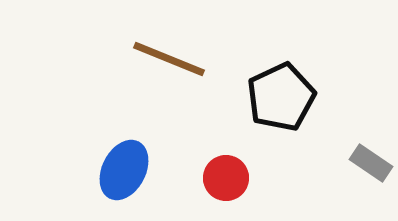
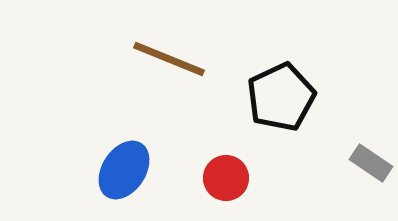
blue ellipse: rotated 6 degrees clockwise
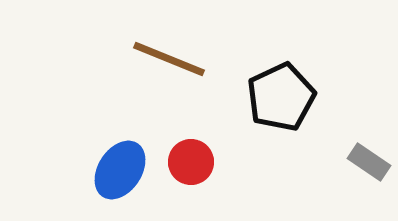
gray rectangle: moved 2 px left, 1 px up
blue ellipse: moved 4 px left
red circle: moved 35 px left, 16 px up
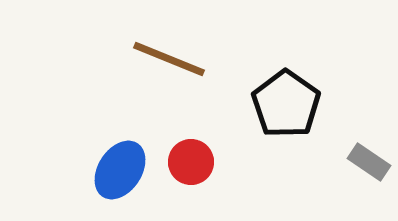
black pentagon: moved 5 px right, 7 px down; rotated 12 degrees counterclockwise
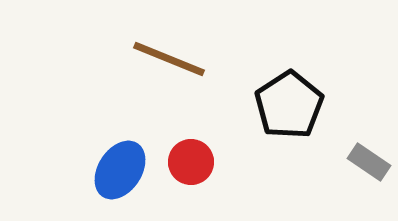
black pentagon: moved 3 px right, 1 px down; rotated 4 degrees clockwise
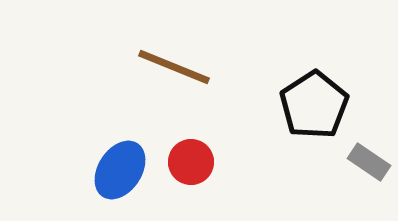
brown line: moved 5 px right, 8 px down
black pentagon: moved 25 px right
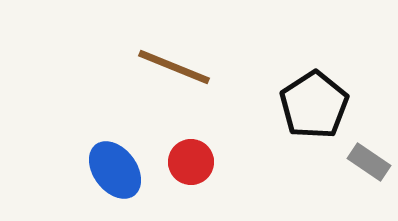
blue ellipse: moved 5 px left; rotated 70 degrees counterclockwise
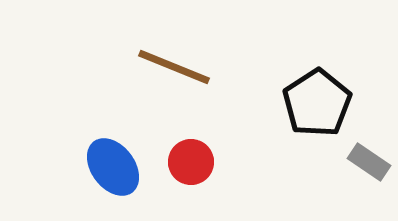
black pentagon: moved 3 px right, 2 px up
blue ellipse: moved 2 px left, 3 px up
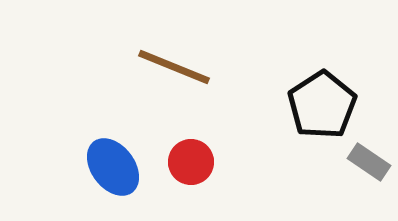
black pentagon: moved 5 px right, 2 px down
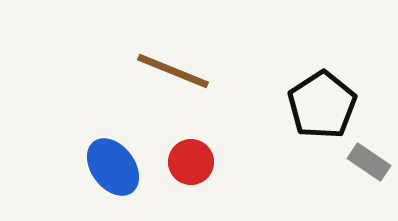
brown line: moved 1 px left, 4 px down
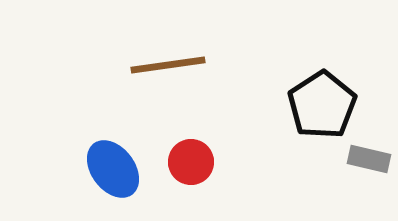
brown line: moved 5 px left, 6 px up; rotated 30 degrees counterclockwise
gray rectangle: moved 3 px up; rotated 21 degrees counterclockwise
blue ellipse: moved 2 px down
